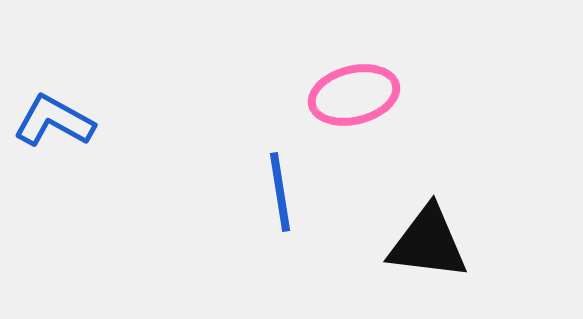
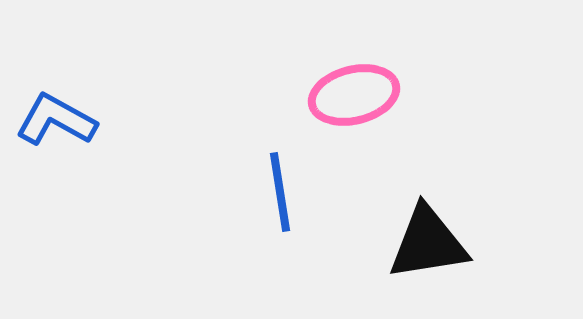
blue L-shape: moved 2 px right, 1 px up
black triangle: rotated 16 degrees counterclockwise
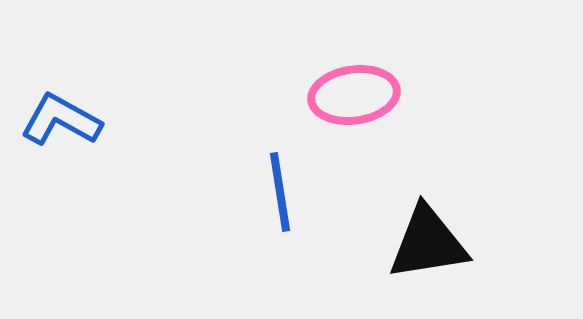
pink ellipse: rotated 6 degrees clockwise
blue L-shape: moved 5 px right
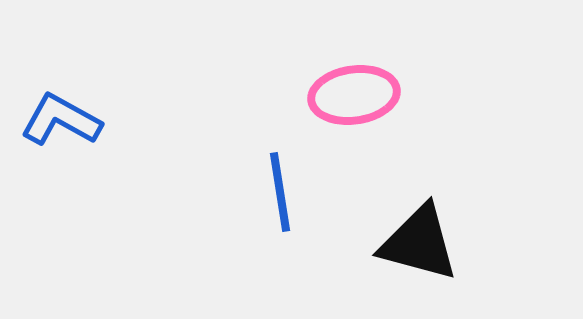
black triangle: moved 9 px left; rotated 24 degrees clockwise
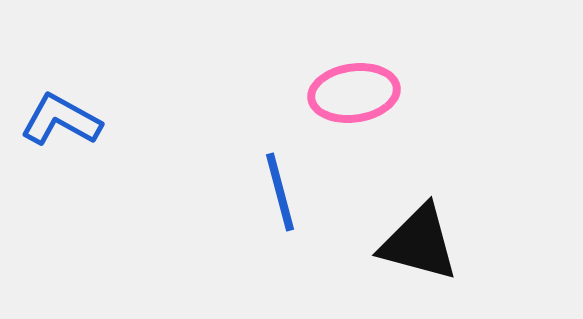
pink ellipse: moved 2 px up
blue line: rotated 6 degrees counterclockwise
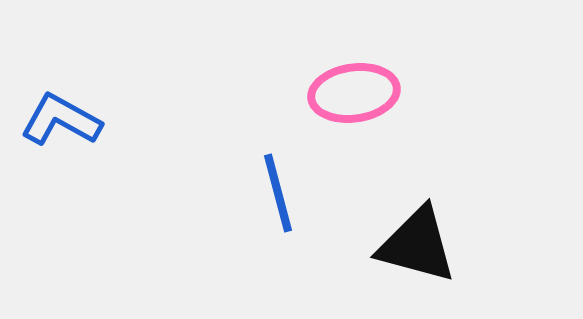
blue line: moved 2 px left, 1 px down
black triangle: moved 2 px left, 2 px down
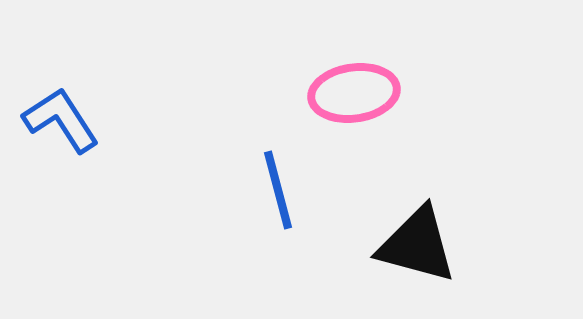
blue L-shape: rotated 28 degrees clockwise
blue line: moved 3 px up
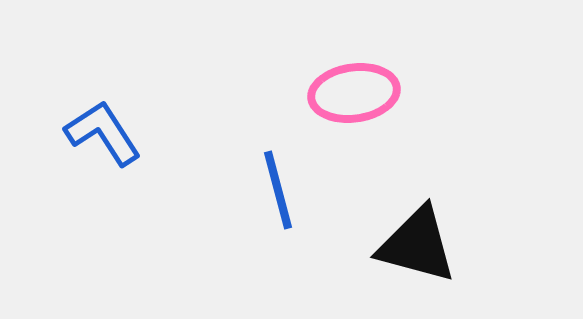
blue L-shape: moved 42 px right, 13 px down
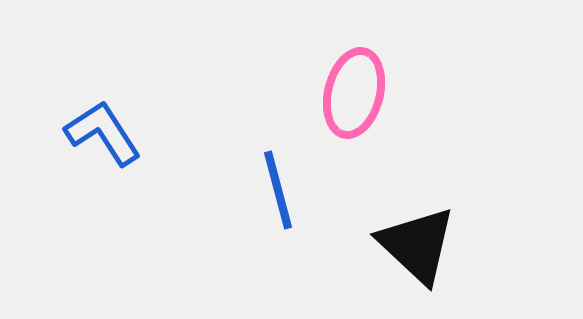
pink ellipse: rotated 68 degrees counterclockwise
black triangle: rotated 28 degrees clockwise
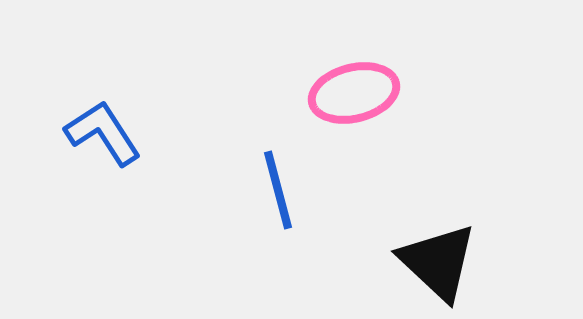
pink ellipse: rotated 62 degrees clockwise
black triangle: moved 21 px right, 17 px down
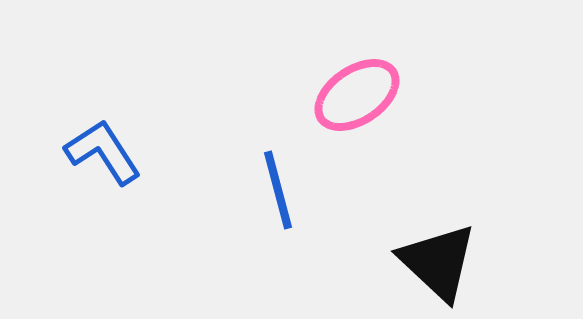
pink ellipse: moved 3 px right, 2 px down; rotated 20 degrees counterclockwise
blue L-shape: moved 19 px down
